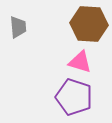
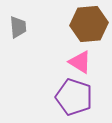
brown hexagon: rotated 9 degrees counterclockwise
pink triangle: rotated 15 degrees clockwise
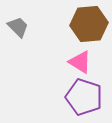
gray trapezoid: rotated 40 degrees counterclockwise
purple pentagon: moved 10 px right
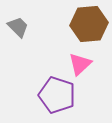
pink triangle: moved 2 px down; rotated 45 degrees clockwise
purple pentagon: moved 27 px left, 2 px up
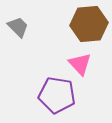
pink triangle: rotated 30 degrees counterclockwise
purple pentagon: rotated 9 degrees counterclockwise
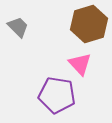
brown hexagon: rotated 12 degrees counterclockwise
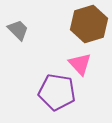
gray trapezoid: moved 3 px down
purple pentagon: moved 3 px up
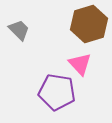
gray trapezoid: moved 1 px right
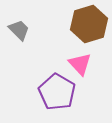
purple pentagon: rotated 21 degrees clockwise
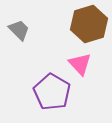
purple pentagon: moved 5 px left
